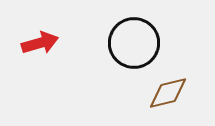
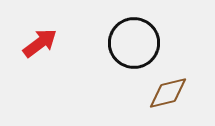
red arrow: rotated 21 degrees counterclockwise
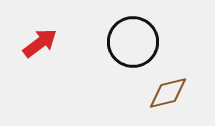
black circle: moved 1 px left, 1 px up
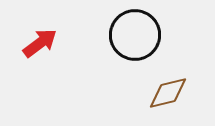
black circle: moved 2 px right, 7 px up
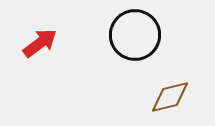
brown diamond: moved 2 px right, 4 px down
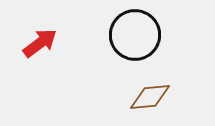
brown diamond: moved 20 px left; rotated 9 degrees clockwise
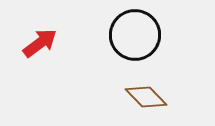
brown diamond: moved 4 px left; rotated 51 degrees clockwise
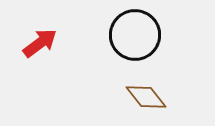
brown diamond: rotated 6 degrees clockwise
